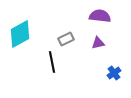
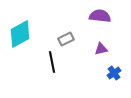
purple triangle: moved 3 px right, 6 px down
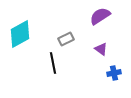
purple semicircle: rotated 40 degrees counterclockwise
purple triangle: rotated 48 degrees clockwise
black line: moved 1 px right, 1 px down
blue cross: rotated 24 degrees clockwise
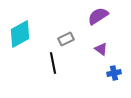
purple semicircle: moved 2 px left
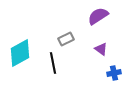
cyan diamond: moved 19 px down
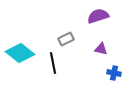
purple semicircle: rotated 15 degrees clockwise
purple triangle: rotated 24 degrees counterclockwise
cyan diamond: rotated 68 degrees clockwise
blue cross: rotated 24 degrees clockwise
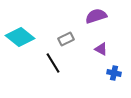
purple semicircle: moved 2 px left
purple triangle: rotated 16 degrees clockwise
cyan diamond: moved 16 px up
black line: rotated 20 degrees counterclockwise
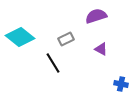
blue cross: moved 7 px right, 11 px down
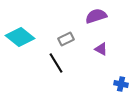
black line: moved 3 px right
